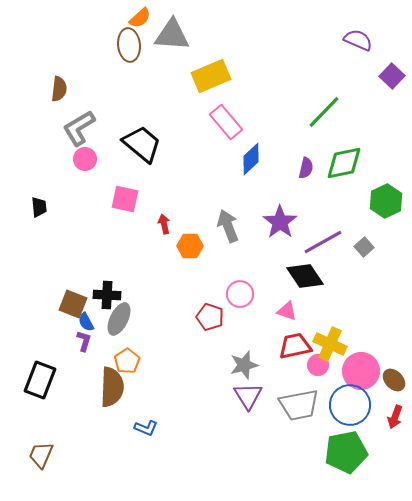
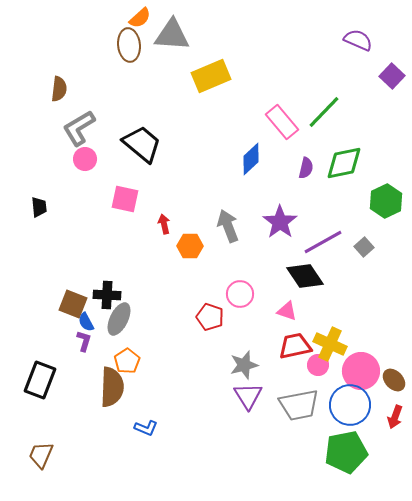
pink rectangle at (226, 122): moved 56 px right
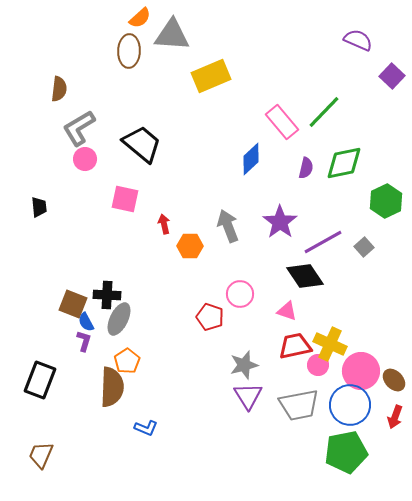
brown ellipse at (129, 45): moved 6 px down; rotated 8 degrees clockwise
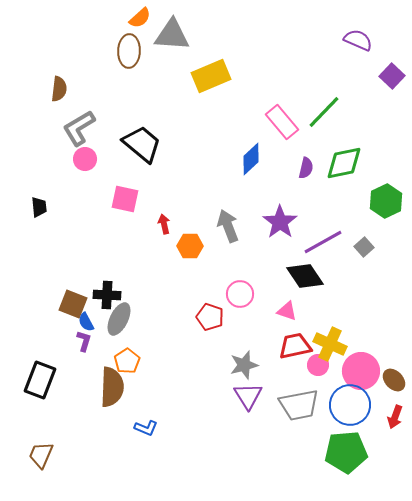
green pentagon at (346, 452): rotated 6 degrees clockwise
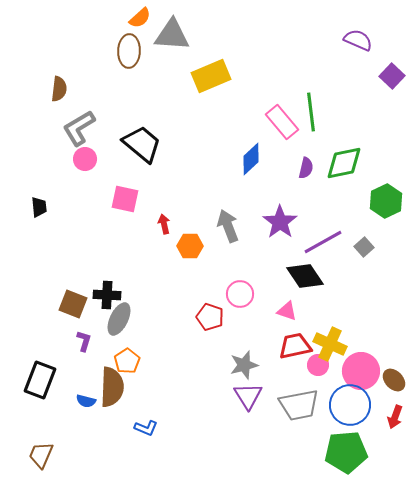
green line at (324, 112): moved 13 px left; rotated 51 degrees counterclockwise
blue semicircle at (86, 322): moved 79 px down; rotated 48 degrees counterclockwise
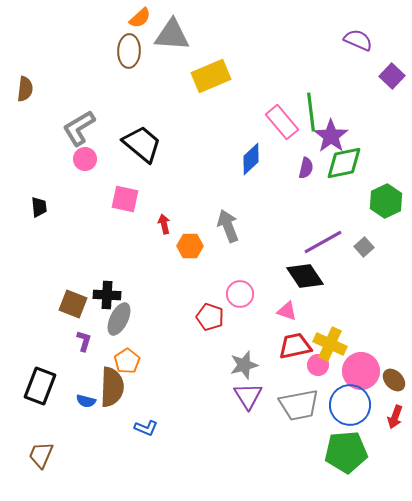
brown semicircle at (59, 89): moved 34 px left
purple star at (280, 222): moved 51 px right, 86 px up
black rectangle at (40, 380): moved 6 px down
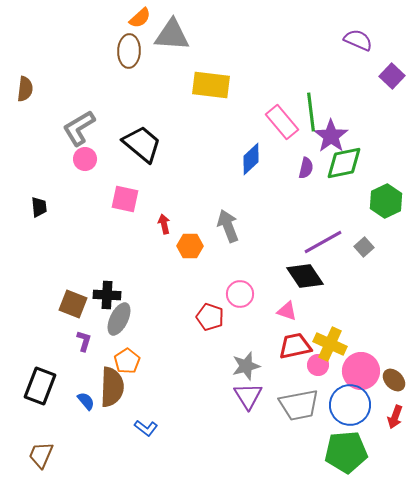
yellow rectangle at (211, 76): moved 9 px down; rotated 30 degrees clockwise
gray star at (244, 365): moved 2 px right, 1 px down
blue semicircle at (86, 401): rotated 144 degrees counterclockwise
blue L-shape at (146, 428): rotated 15 degrees clockwise
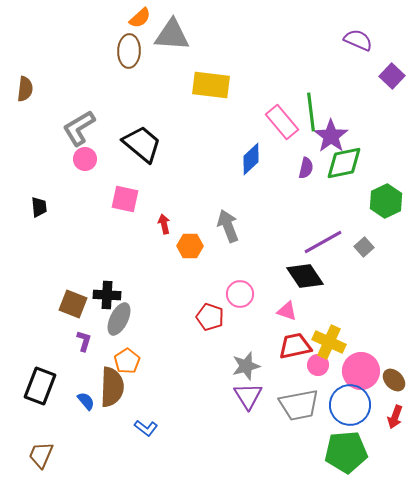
yellow cross at (330, 344): moved 1 px left, 2 px up
